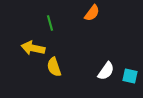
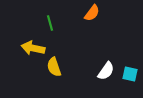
cyan square: moved 2 px up
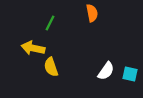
orange semicircle: rotated 48 degrees counterclockwise
green line: rotated 42 degrees clockwise
yellow semicircle: moved 3 px left
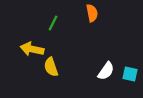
green line: moved 3 px right
yellow arrow: moved 1 px left, 1 px down
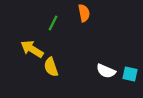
orange semicircle: moved 8 px left
yellow arrow: rotated 20 degrees clockwise
white semicircle: rotated 78 degrees clockwise
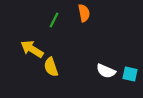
green line: moved 1 px right, 3 px up
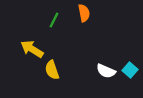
yellow semicircle: moved 1 px right, 3 px down
cyan square: moved 4 px up; rotated 28 degrees clockwise
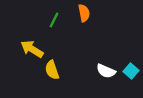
cyan square: moved 1 px right, 1 px down
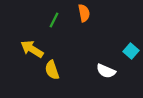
cyan square: moved 20 px up
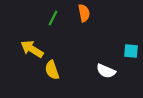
green line: moved 1 px left, 2 px up
cyan square: rotated 35 degrees counterclockwise
